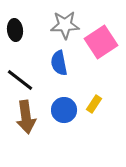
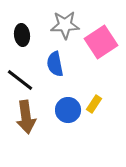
black ellipse: moved 7 px right, 5 px down
blue semicircle: moved 4 px left, 1 px down
blue circle: moved 4 px right
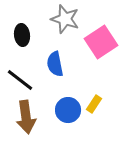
gray star: moved 6 px up; rotated 20 degrees clockwise
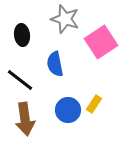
brown arrow: moved 1 px left, 2 px down
